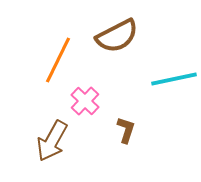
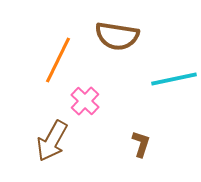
brown semicircle: rotated 36 degrees clockwise
brown L-shape: moved 15 px right, 14 px down
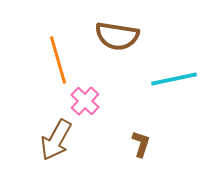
orange line: rotated 42 degrees counterclockwise
brown arrow: moved 4 px right, 1 px up
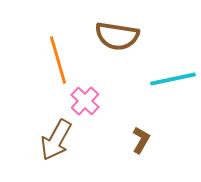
cyan line: moved 1 px left
brown L-shape: moved 4 px up; rotated 12 degrees clockwise
